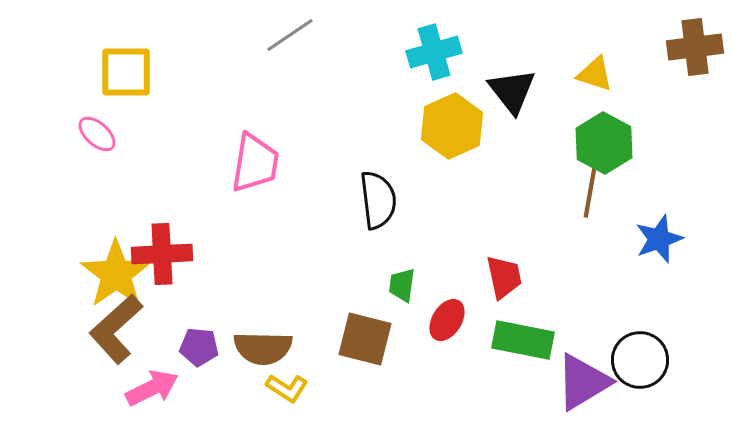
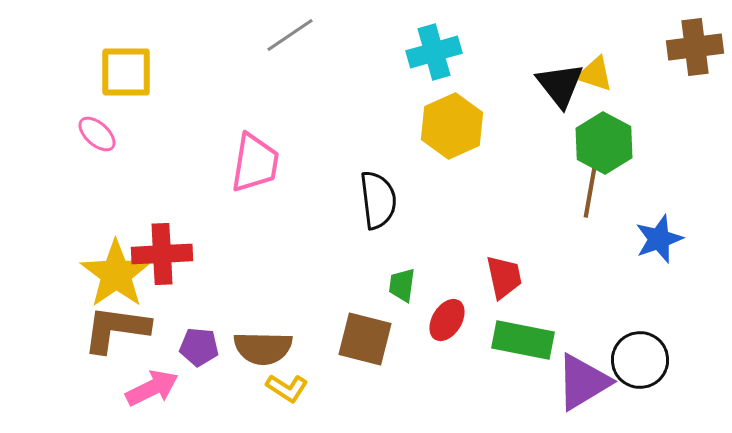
black triangle: moved 48 px right, 6 px up
brown L-shape: rotated 50 degrees clockwise
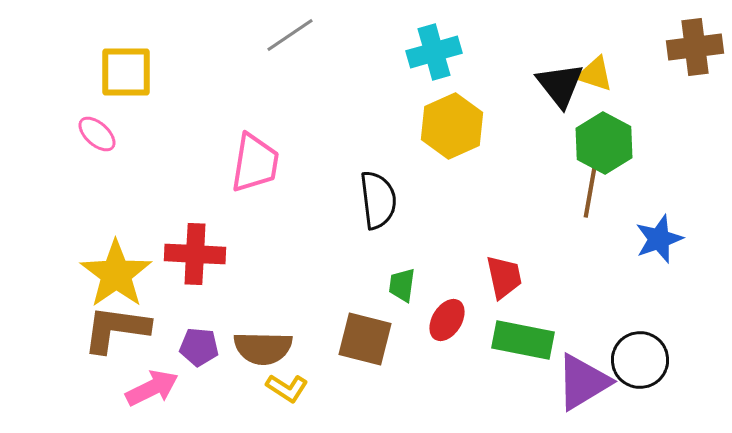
red cross: moved 33 px right; rotated 6 degrees clockwise
